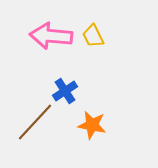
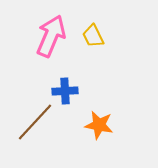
pink arrow: rotated 108 degrees clockwise
blue cross: rotated 30 degrees clockwise
orange star: moved 7 px right
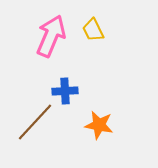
yellow trapezoid: moved 6 px up
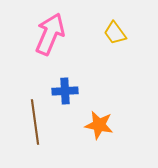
yellow trapezoid: moved 22 px right, 3 px down; rotated 10 degrees counterclockwise
pink arrow: moved 1 px left, 2 px up
brown line: rotated 51 degrees counterclockwise
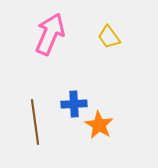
yellow trapezoid: moved 6 px left, 4 px down
blue cross: moved 9 px right, 13 px down
orange star: rotated 20 degrees clockwise
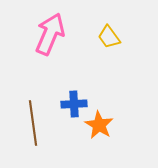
brown line: moved 2 px left, 1 px down
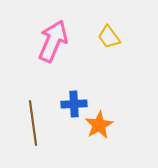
pink arrow: moved 3 px right, 7 px down
orange star: rotated 12 degrees clockwise
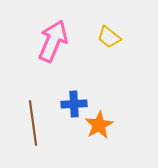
yellow trapezoid: rotated 15 degrees counterclockwise
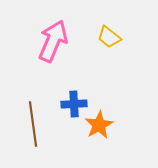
brown line: moved 1 px down
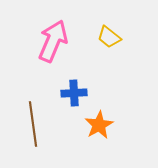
blue cross: moved 11 px up
